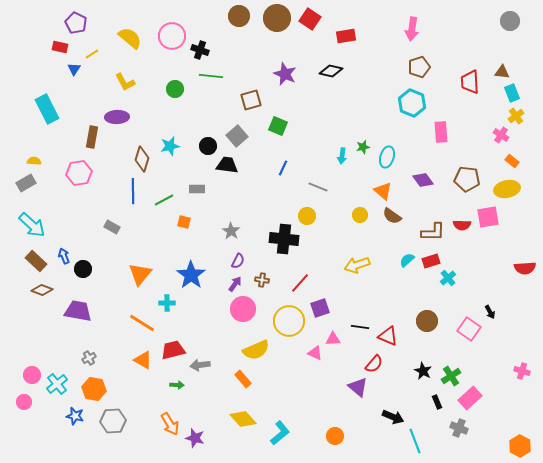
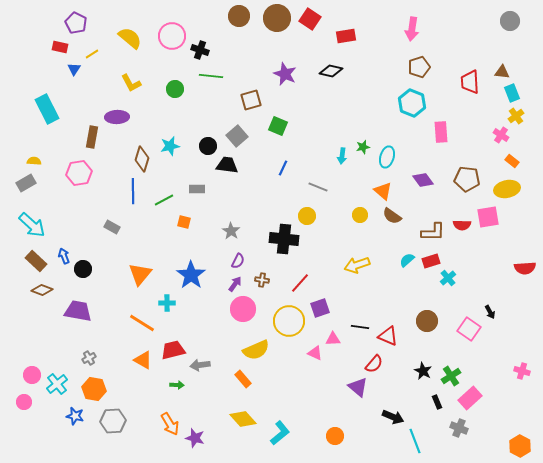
yellow L-shape at (125, 82): moved 6 px right, 1 px down
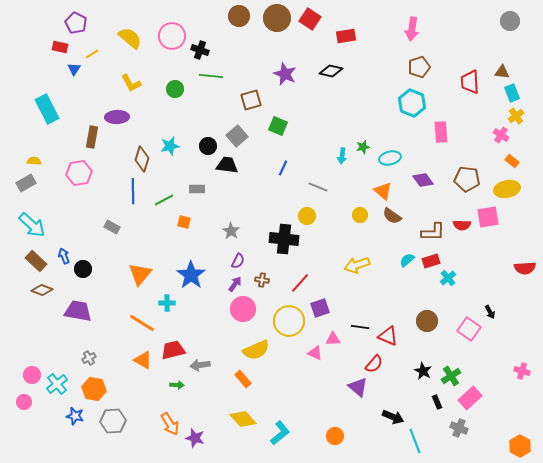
cyan ellipse at (387, 157): moved 3 px right, 1 px down; rotated 60 degrees clockwise
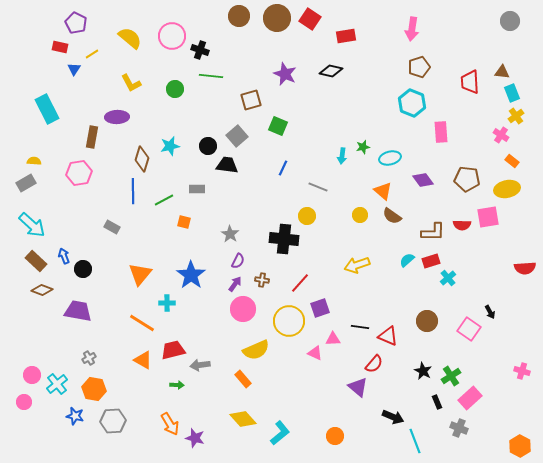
gray star at (231, 231): moved 1 px left, 3 px down
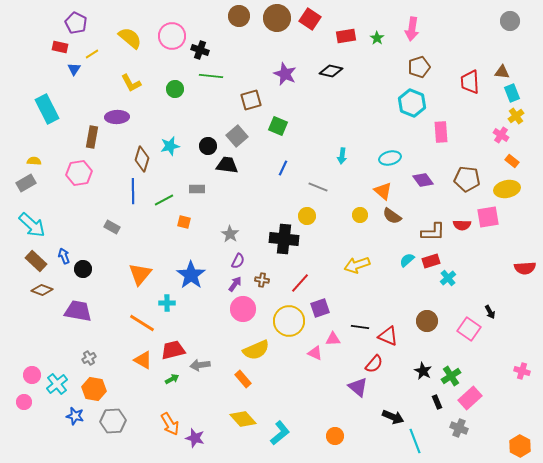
green star at (363, 147): moved 14 px right, 109 px up; rotated 24 degrees counterclockwise
green arrow at (177, 385): moved 5 px left, 6 px up; rotated 32 degrees counterclockwise
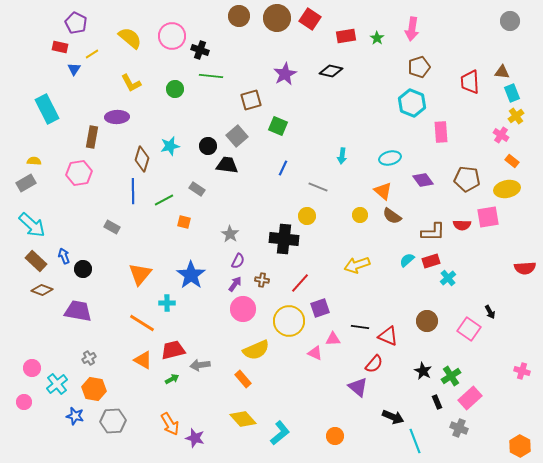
purple star at (285, 74): rotated 20 degrees clockwise
gray rectangle at (197, 189): rotated 35 degrees clockwise
pink circle at (32, 375): moved 7 px up
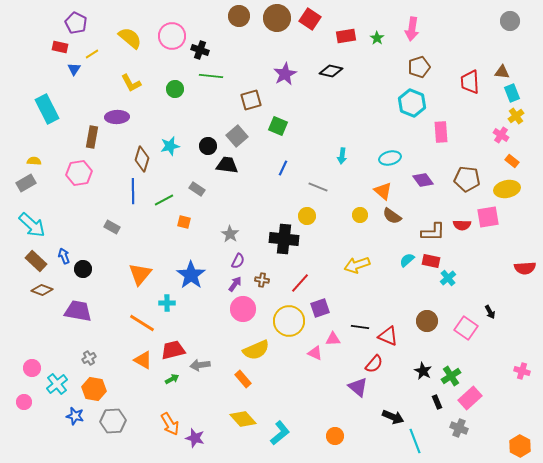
red rectangle at (431, 261): rotated 30 degrees clockwise
pink square at (469, 329): moved 3 px left, 1 px up
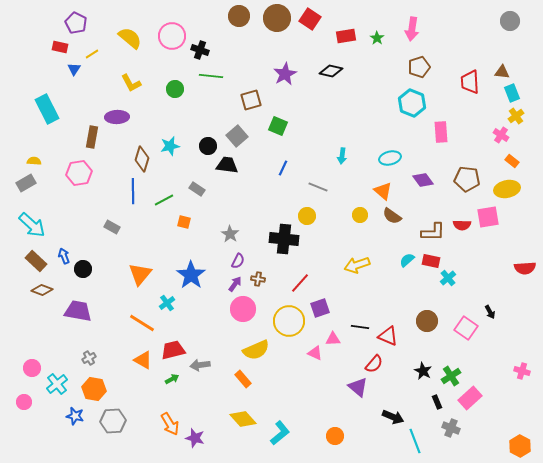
brown cross at (262, 280): moved 4 px left, 1 px up
cyan cross at (167, 303): rotated 35 degrees counterclockwise
gray cross at (459, 428): moved 8 px left
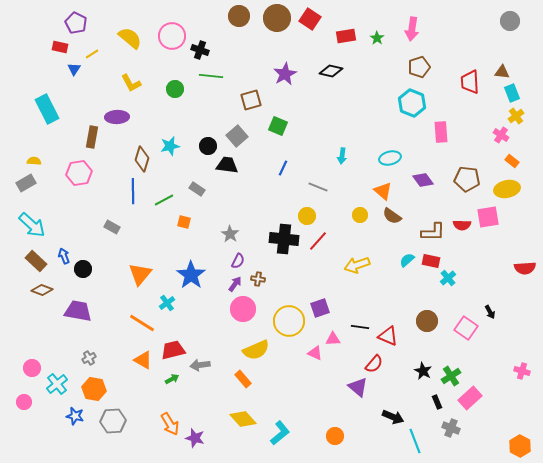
red line at (300, 283): moved 18 px right, 42 px up
